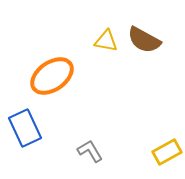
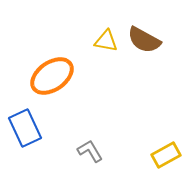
yellow rectangle: moved 1 px left, 3 px down
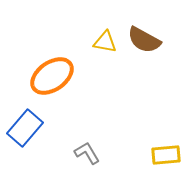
yellow triangle: moved 1 px left, 1 px down
blue rectangle: rotated 66 degrees clockwise
gray L-shape: moved 3 px left, 2 px down
yellow rectangle: rotated 24 degrees clockwise
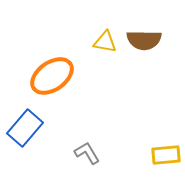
brown semicircle: rotated 28 degrees counterclockwise
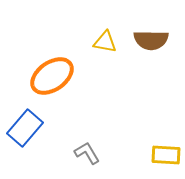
brown semicircle: moved 7 px right
yellow rectangle: rotated 8 degrees clockwise
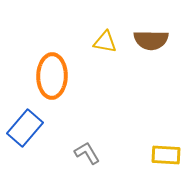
orange ellipse: rotated 54 degrees counterclockwise
